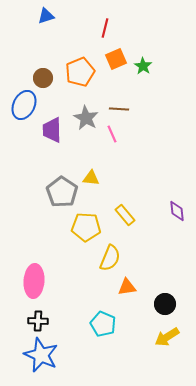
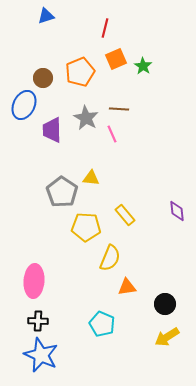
cyan pentagon: moved 1 px left
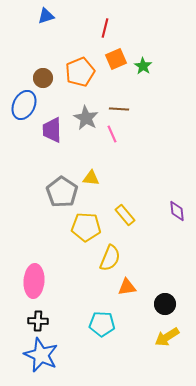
cyan pentagon: rotated 20 degrees counterclockwise
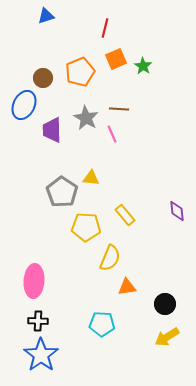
blue star: rotated 12 degrees clockwise
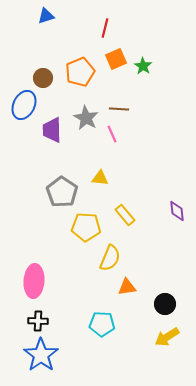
yellow triangle: moved 9 px right
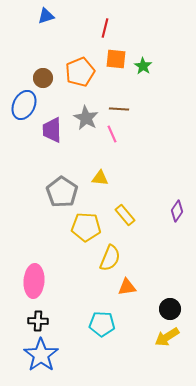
orange square: rotated 30 degrees clockwise
purple diamond: rotated 40 degrees clockwise
black circle: moved 5 px right, 5 px down
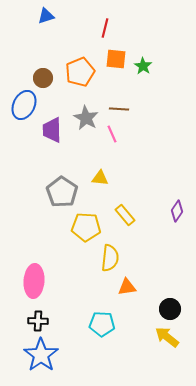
yellow semicircle: rotated 16 degrees counterclockwise
yellow arrow: rotated 70 degrees clockwise
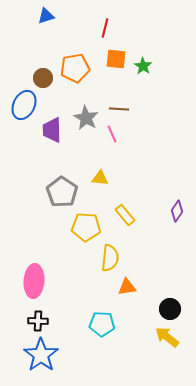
orange pentagon: moved 5 px left, 4 px up; rotated 12 degrees clockwise
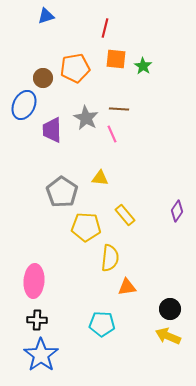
black cross: moved 1 px left, 1 px up
yellow arrow: moved 1 px right, 1 px up; rotated 15 degrees counterclockwise
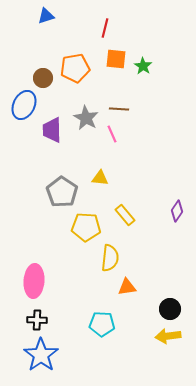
yellow arrow: rotated 30 degrees counterclockwise
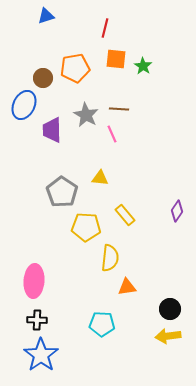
gray star: moved 3 px up
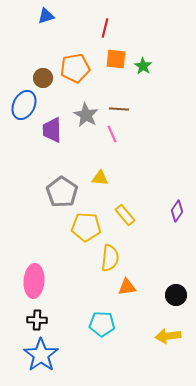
black circle: moved 6 px right, 14 px up
